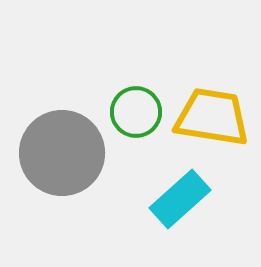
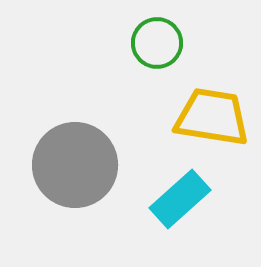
green circle: moved 21 px right, 69 px up
gray circle: moved 13 px right, 12 px down
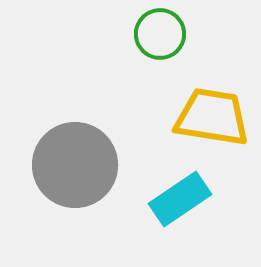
green circle: moved 3 px right, 9 px up
cyan rectangle: rotated 8 degrees clockwise
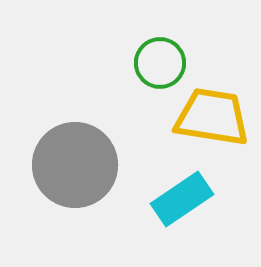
green circle: moved 29 px down
cyan rectangle: moved 2 px right
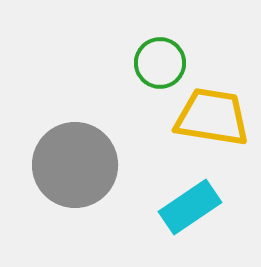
cyan rectangle: moved 8 px right, 8 px down
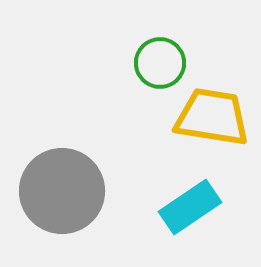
gray circle: moved 13 px left, 26 px down
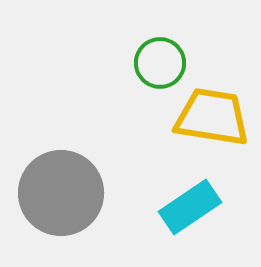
gray circle: moved 1 px left, 2 px down
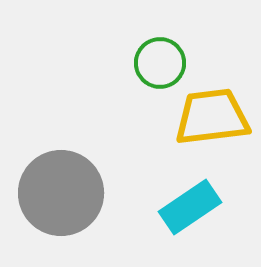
yellow trapezoid: rotated 16 degrees counterclockwise
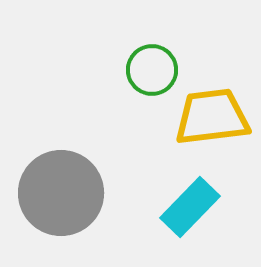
green circle: moved 8 px left, 7 px down
cyan rectangle: rotated 12 degrees counterclockwise
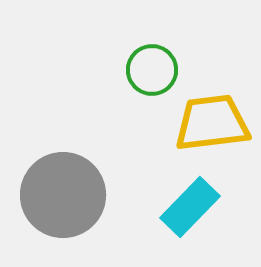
yellow trapezoid: moved 6 px down
gray circle: moved 2 px right, 2 px down
